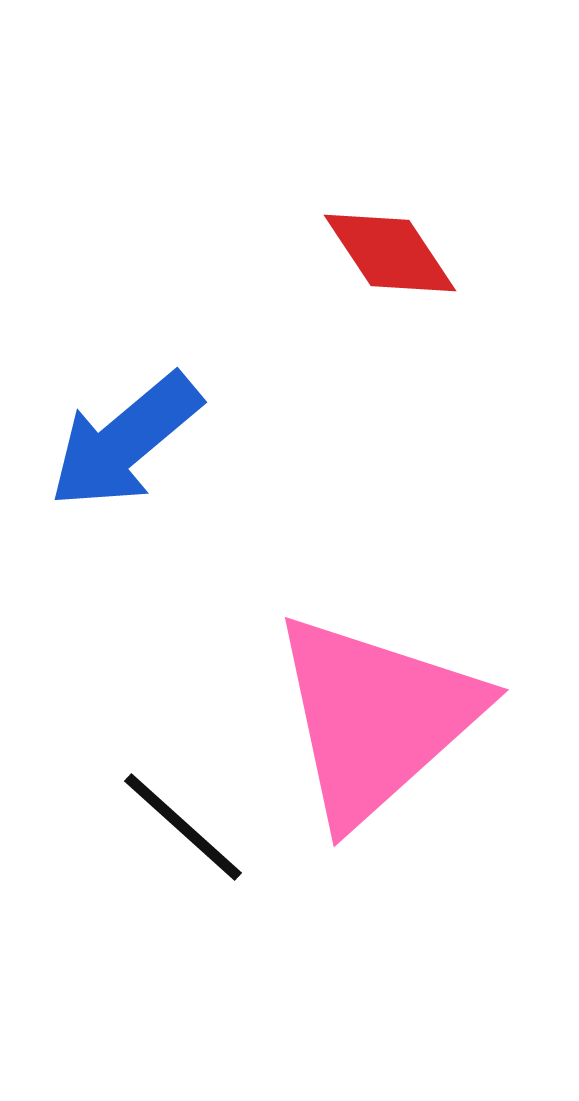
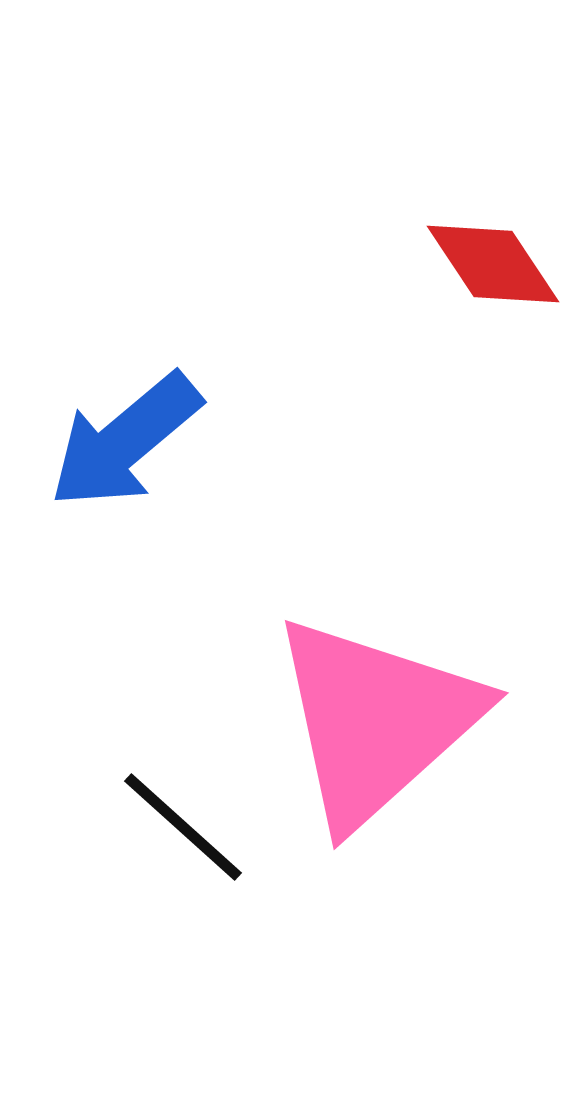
red diamond: moved 103 px right, 11 px down
pink triangle: moved 3 px down
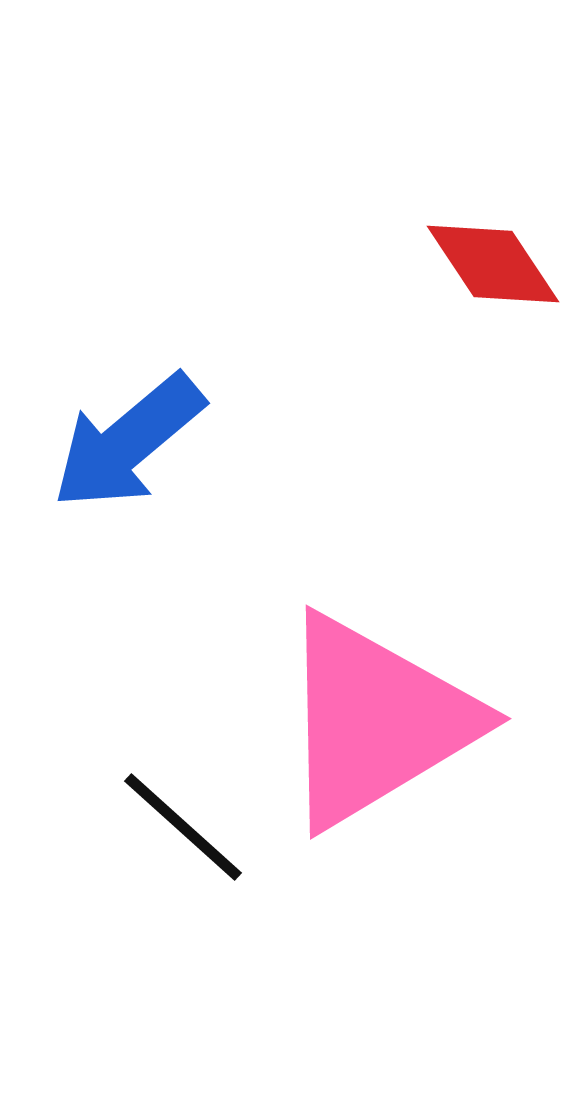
blue arrow: moved 3 px right, 1 px down
pink triangle: rotated 11 degrees clockwise
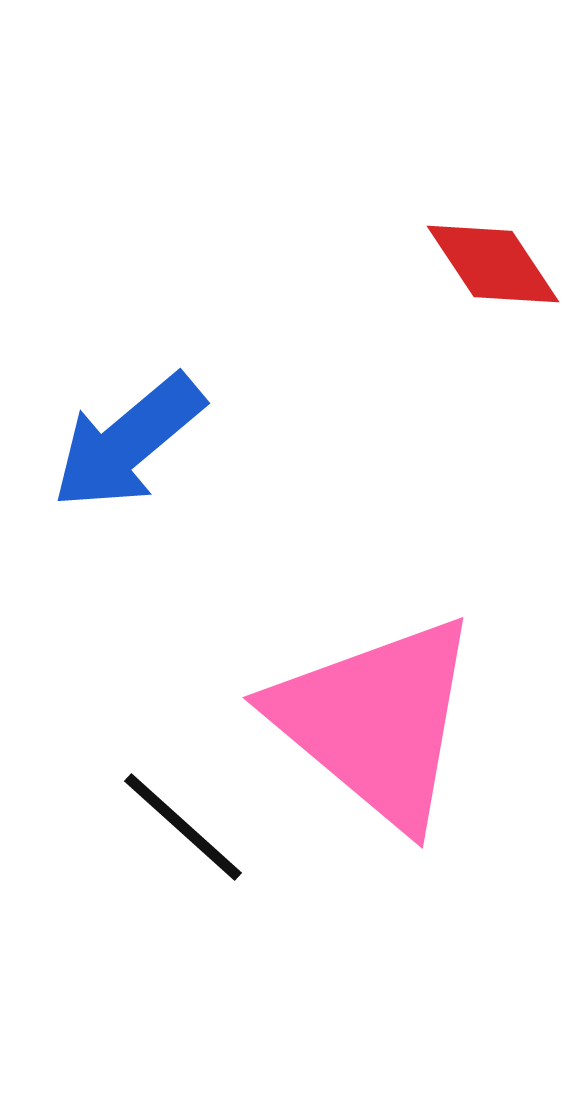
pink triangle: rotated 49 degrees counterclockwise
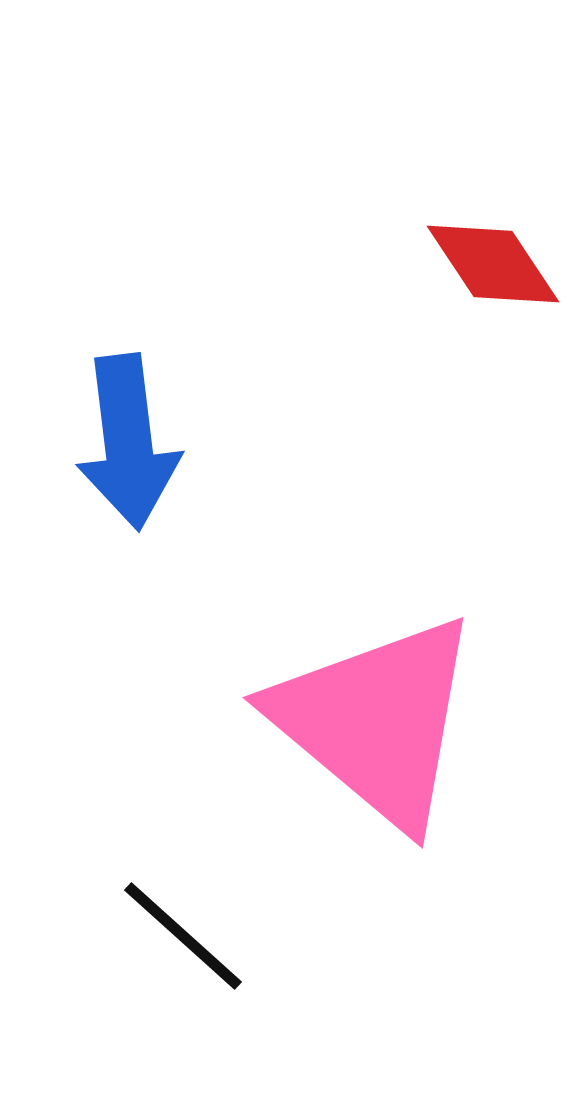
blue arrow: rotated 57 degrees counterclockwise
black line: moved 109 px down
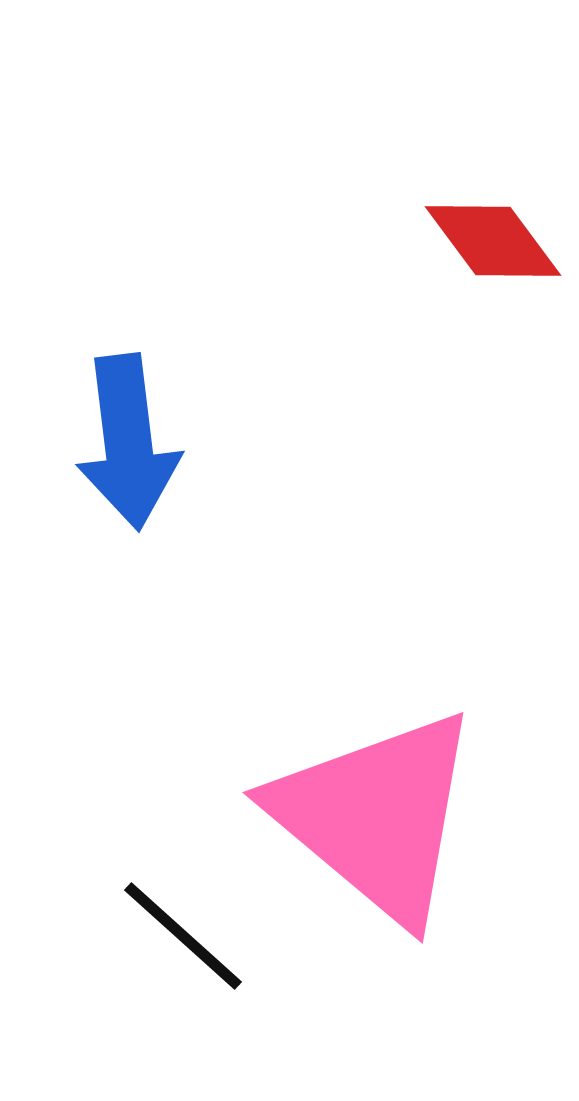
red diamond: moved 23 px up; rotated 3 degrees counterclockwise
pink triangle: moved 95 px down
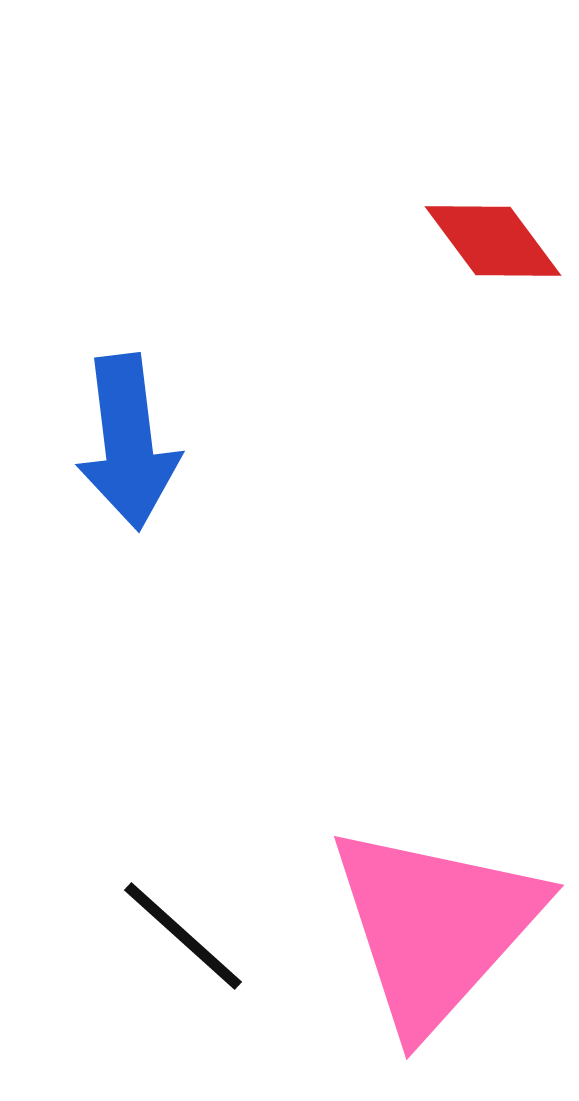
pink triangle: moved 59 px right, 111 px down; rotated 32 degrees clockwise
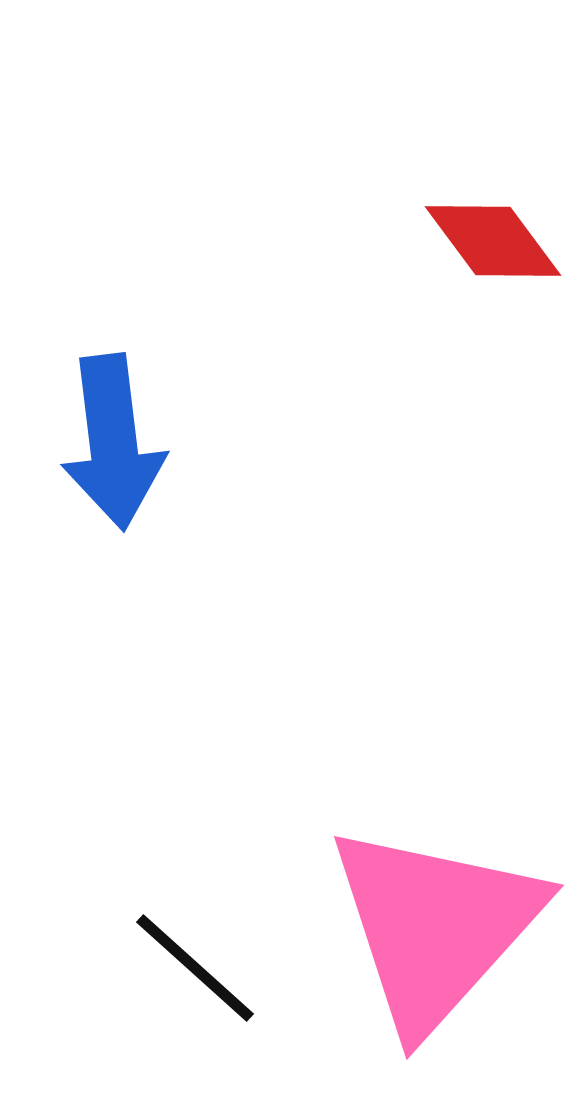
blue arrow: moved 15 px left
black line: moved 12 px right, 32 px down
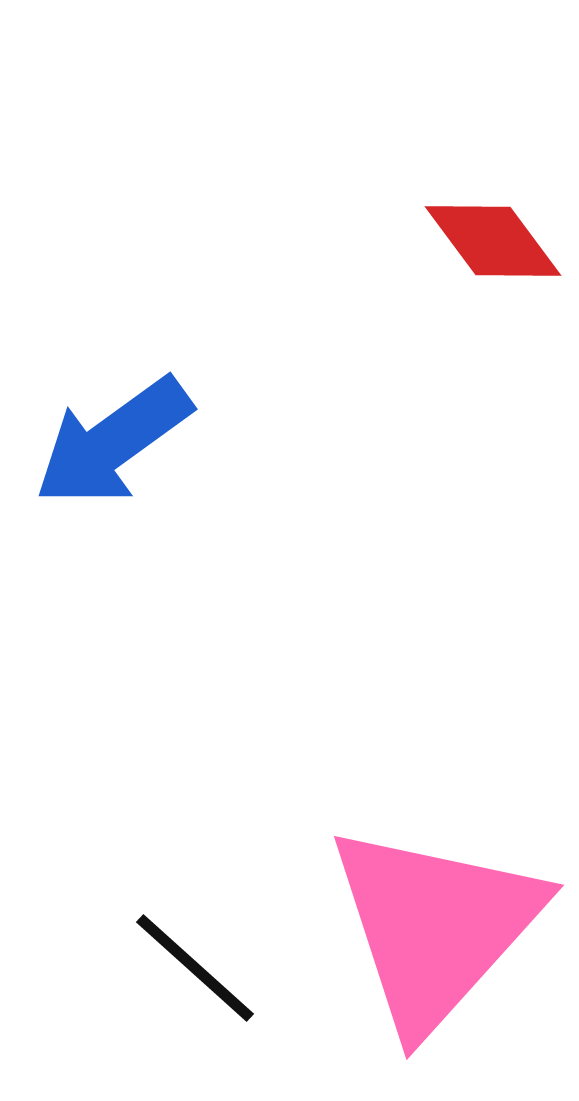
blue arrow: rotated 61 degrees clockwise
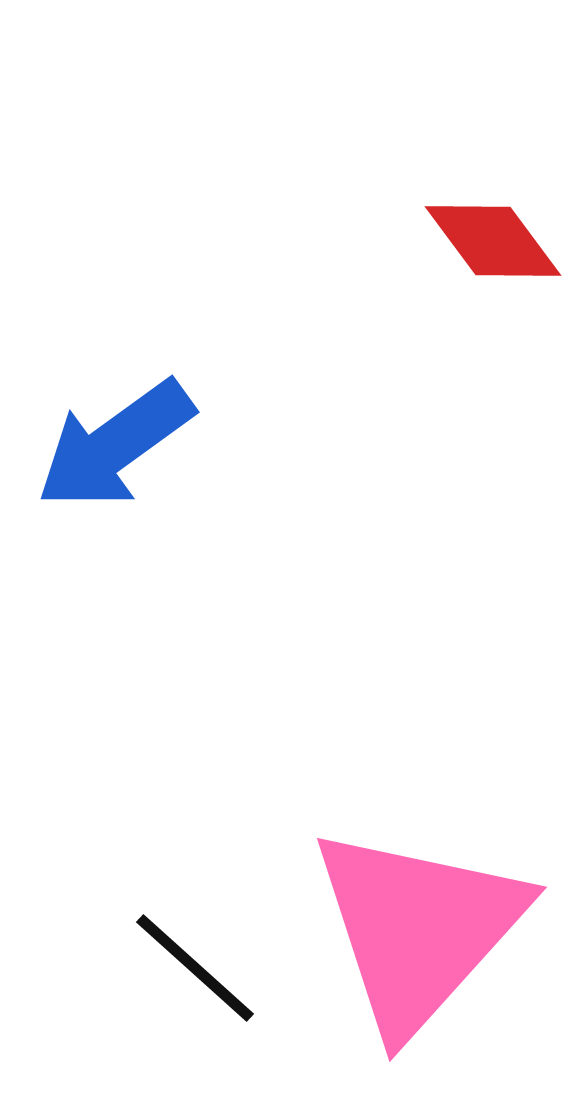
blue arrow: moved 2 px right, 3 px down
pink triangle: moved 17 px left, 2 px down
